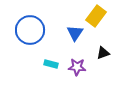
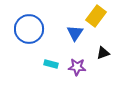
blue circle: moved 1 px left, 1 px up
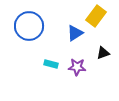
blue circle: moved 3 px up
blue triangle: rotated 24 degrees clockwise
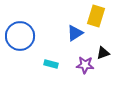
yellow rectangle: rotated 20 degrees counterclockwise
blue circle: moved 9 px left, 10 px down
purple star: moved 8 px right, 2 px up
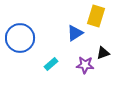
blue circle: moved 2 px down
cyan rectangle: rotated 56 degrees counterclockwise
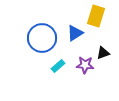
blue circle: moved 22 px right
cyan rectangle: moved 7 px right, 2 px down
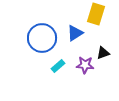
yellow rectangle: moved 2 px up
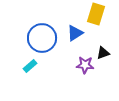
cyan rectangle: moved 28 px left
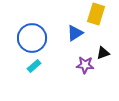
blue circle: moved 10 px left
cyan rectangle: moved 4 px right
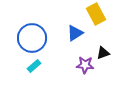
yellow rectangle: rotated 45 degrees counterclockwise
